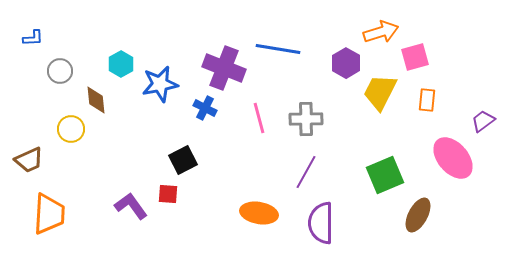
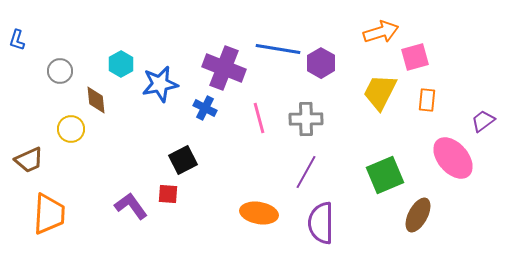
blue L-shape: moved 16 px left, 2 px down; rotated 110 degrees clockwise
purple hexagon: moved 25 px left
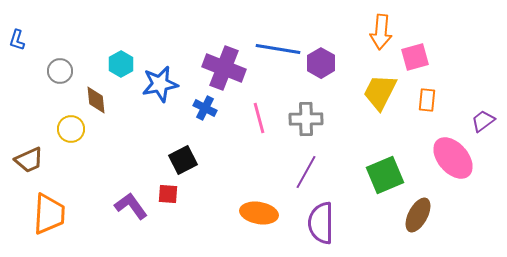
orange arrow: rotated 112 degrees clockwise
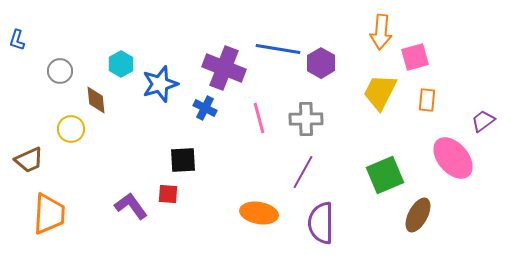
blue star: rotated 6 degrees counterclockwise
black square: rotated 24 degrees clockwise
purple line: moved 3 px left
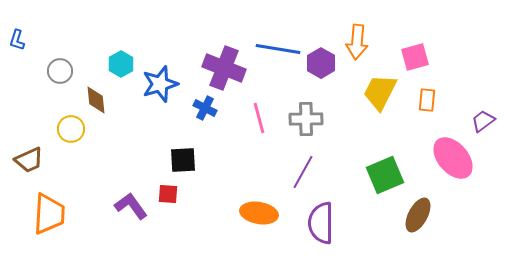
orange arrow: moved 24 px left, 10 px down
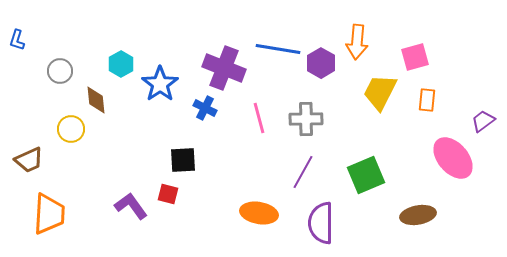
blue star: rotated 18 degrees counterclockwise
green square: moved 19 px left
red square: rotated 10 degrees clockwise
brown ellipse: rotated 52 degrees clockwise
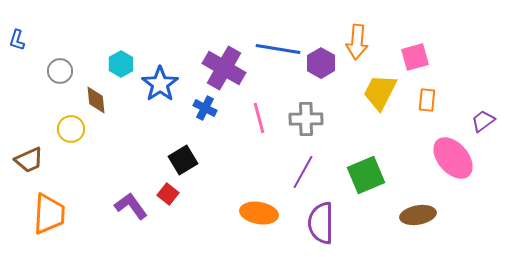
purple cross: rotated 9 degrees clockwise
black square: rotated 28 degrees counterclockwise
red square: rotated 25 degrees clockwise
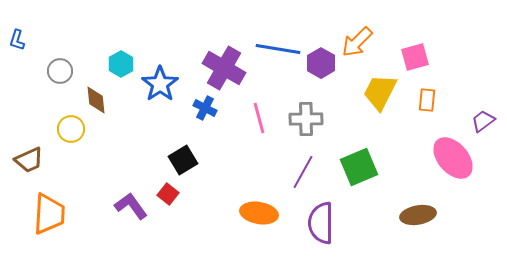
orange arrow: rotated 40 degrees clockwise
green square: moved 7 px left, 8 px up
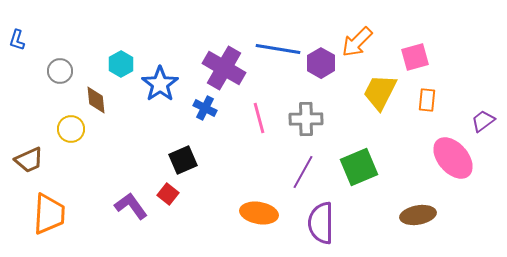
black square: rotated 8 degrees clockwise
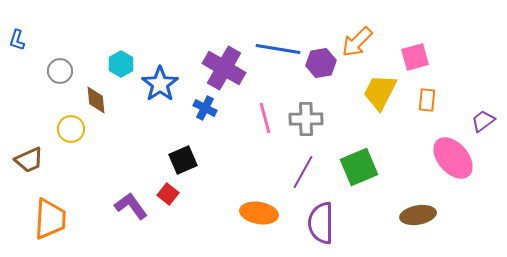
purple hexagon: rotated 20 degrees clockwise
pink line: moved 6 px right
orange trapezoid: moved 1 px right, 5 px down
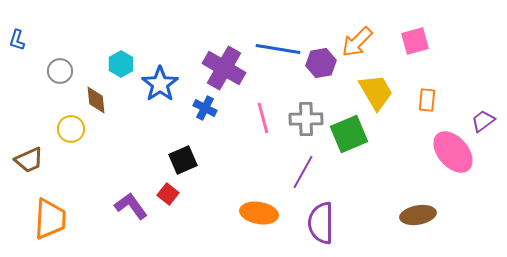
pink square: moved 16 px up
yellow trapezoid: moved 4 px left; rotated 123 degrees clockwise
pink line: moved 2 px left
pink ellipse: moved 6 px up
green square: moved 10 px left, 33 px up
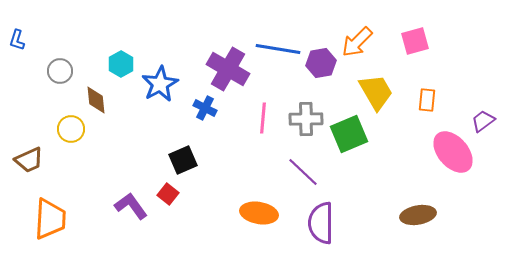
purple cross: moved 4 px right, 1 px down
blue star: rotated 6 degrees clockwise
pink line: rotated 20 degrees clockwise
purple line: rotated 76 degrees counterclockwise
